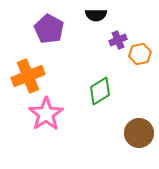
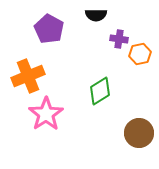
purple cross: moved 1 px right, 1 px up; rotated 30 degrees clockwise
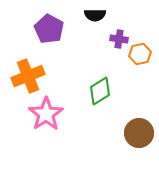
black semicircle: moved 1 px left
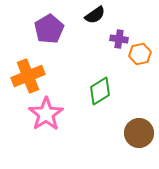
black semicircle: rotated 35 degrees counterclockwise
purple pentagon: rotated 12 degrees clockwise
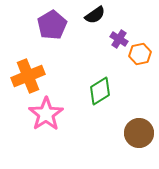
purple pentagon: moved 3 px right, 4 px up
purple cross: rotated 24 degrees clockwise
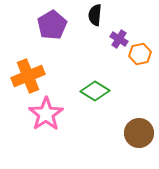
black semicircle: rotated 130 degrees clockwise
green diamond: moved 5 px left; rotated 64 degrees clockwise
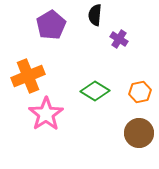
purple pentagon: moved 1 px left
orange hexagon: moved 38 px down
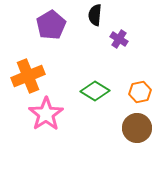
brown circle: moved 2 px left, 5 px up
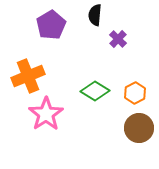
purple cross: moved 1 px left; rotated 12 degrees clockwise
orange hexagon: moved 5 px left, 1 px down; rotated 15 degrees counterclockwise
brown circle: moved 2 px right
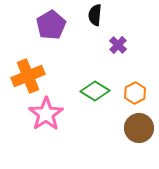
purple cross: moved 6 px down
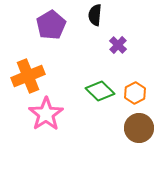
green diamond: moved 5 px right; rotated 12 degrees clockwise
